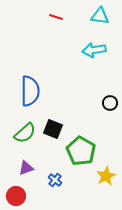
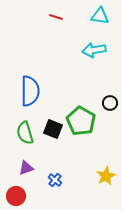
green semicircle: rotated 115 degrees clockwise
green pentagon: moved 30 px up
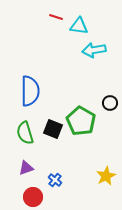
cyan triangle: moved 21 px left, 10 px down
red circle: moved 17 px right, 1 px down
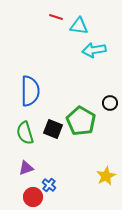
blue cross: moved 6 px left, 5 px down
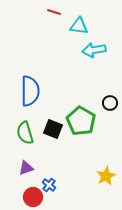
red line: moved 2 px left, 5 px up
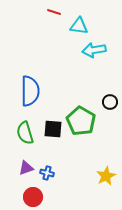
black circle: moved 1 px up
black square: rotated 18 degrees counterclockwise
blue cross: moved 2 px left, 12 px up; rotated 24 degrees counterclockwise
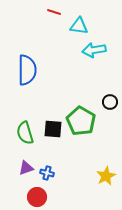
blue semicircle: moved 3 px left, 21 px up
red circle: moved 4 px right
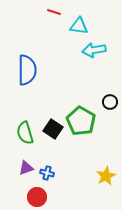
black square: rotated 30 degrees clockwise
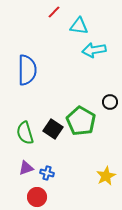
red line: rotated 64 degrees counterclockwise
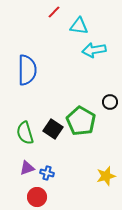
purple triangle: moved 1 px right
yellow star: rotated 12 degrees clockwise
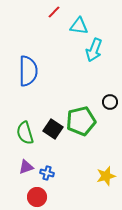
cyan arrow: rotated 60 degrees counterclockwise
blue semicircle: moved 1 px right, 1 px down
green pentagon: rotated 28 degrees clockwise
purple triangle: moved 1 px left, 1 px up
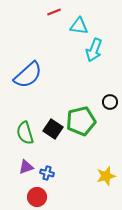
red line: rotated 24 degrees clockwise
blue semicircle: moved 4 px down; rotated 48 degrees clockwise
